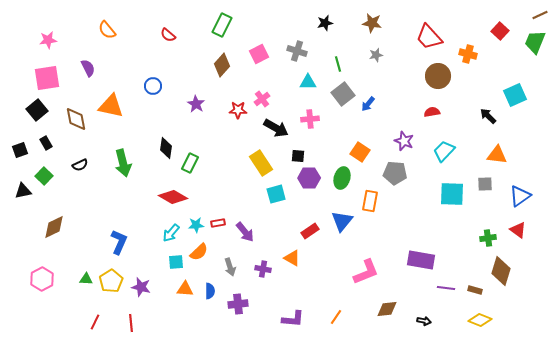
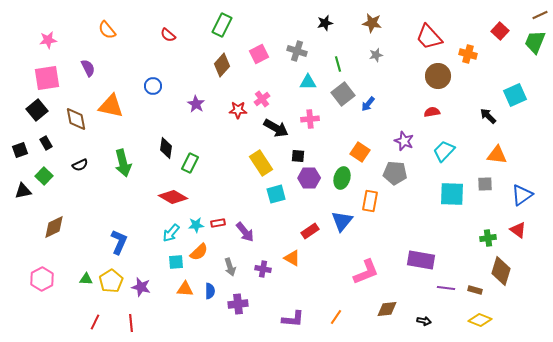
blue triangle at (520, 196): moved 2 px right, 1 px up
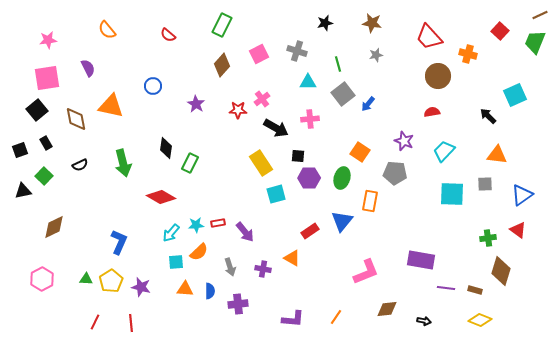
red diamond at (173, 197): moved 12 px left
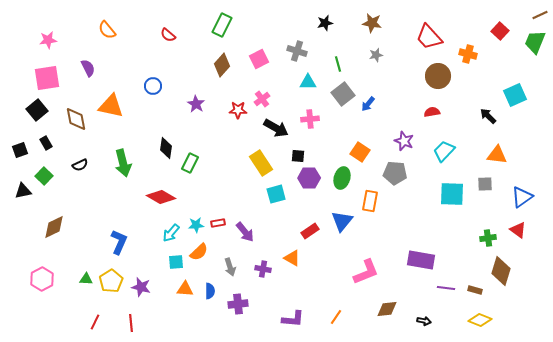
pink square at (259, 54): moved 5 px down
blue triangle at (522, 195): moved 2 px down
